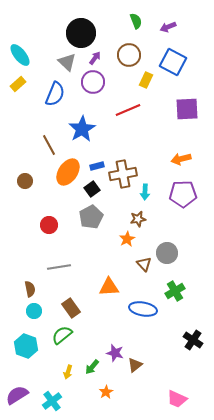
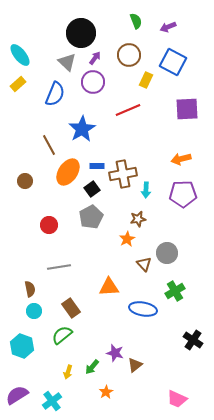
blue rectangle at (97, 166): rotated 16 degrees clockwise
cyan arrow at (145, 192): moved 1 px right, 2 px up
cyan hexagon at (26, 346): moved 4 px left
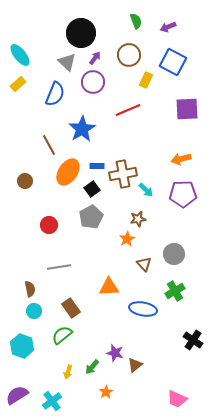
cyan arrow at (146, 190): rotated 49 degrees counterclockwise
gray circle at (167, 253): moved 7 px right, 1 px down
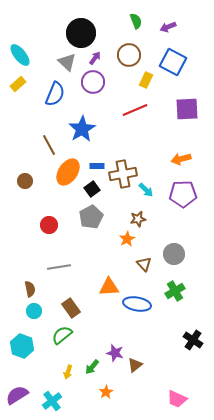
red line at (128, 110): moved 7 px right
blue ellipse at (143, 309): moved 6 px left, 5 px up
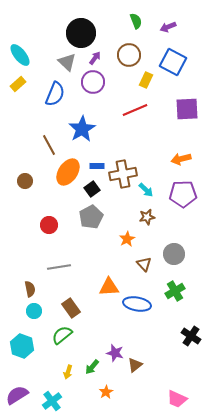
brown star at (138, 219): moved 9 px right, 2 px up
black cross at (193, 340): moved 2 px left, 4 px up
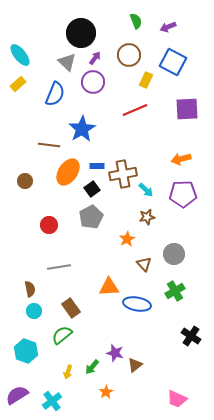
brown line at (49, 145): rotated 55 degrees counterclockwise
cyan hexagon at (22, 346): moved 4 px right, 5 px down
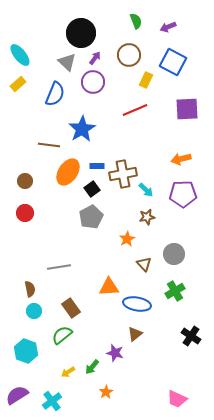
red circle at (49, 225): moved 24 px left, 12 px up
brown triangle at (135, 365): moved 31 px up
yellow arrow at (68, 372): rotated 40 degrees clockwise
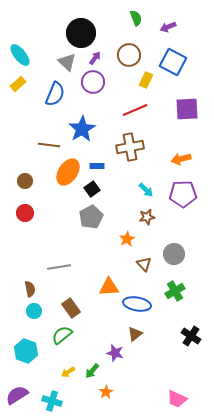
green semicircle at (136, 21): moved 3 px up
brown cross at (123, 174): moved 7 px right, 27 px up
green arrow at (92, 367): moved 4 px down
cyan cross at (52, 401): rotated 36 degrees counterclockwise
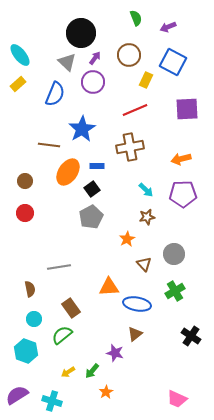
cyan circle at (34, 311): moved 8 px down
